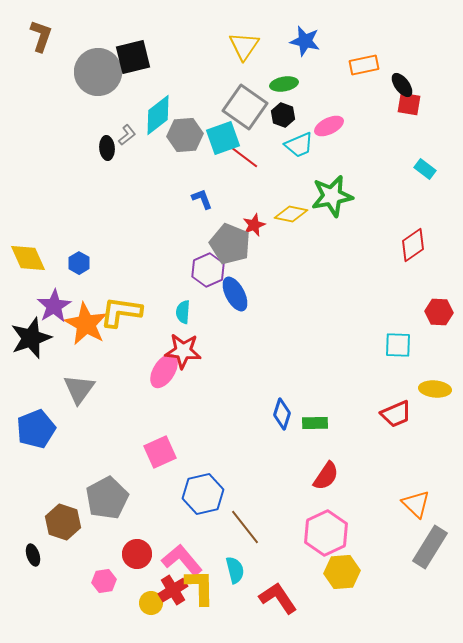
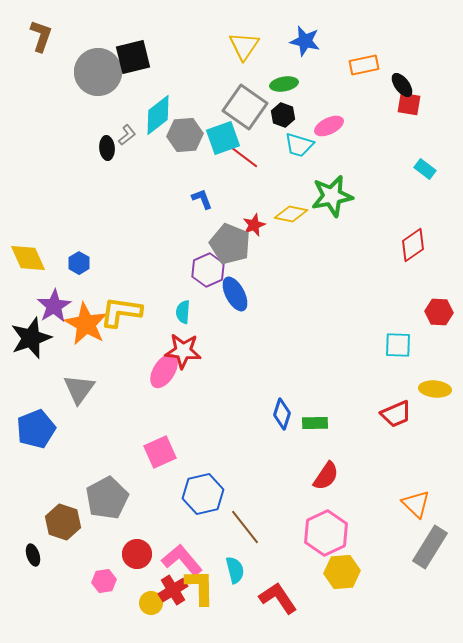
cyan trapezoid at (299, 145): rotated 40 degrees clockwise
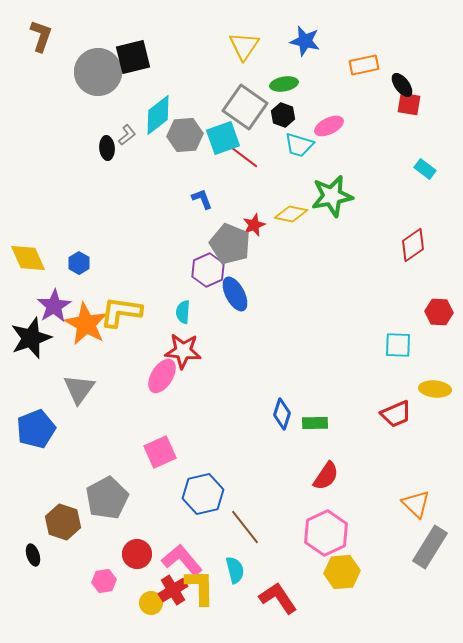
pink ellipse at (164, 371): moved 2 px left, 5 px down
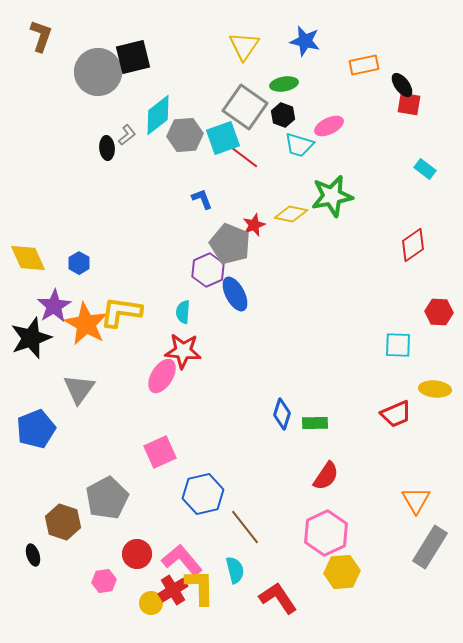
orange triangle at (416, 504): moved 4 px up; rotated 16 degrees clockwise
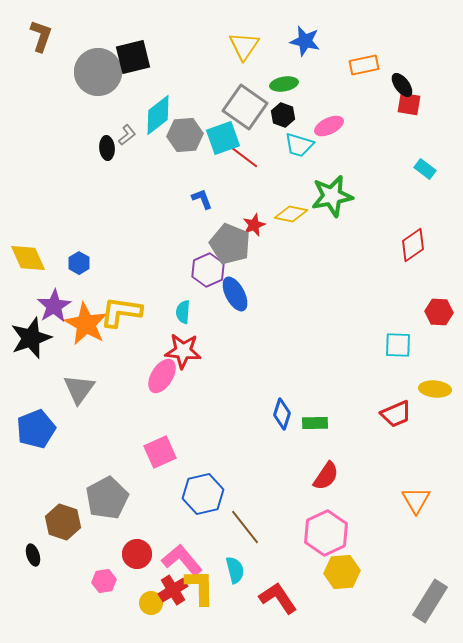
gray rectangle at (430, 547): moved 54 px down
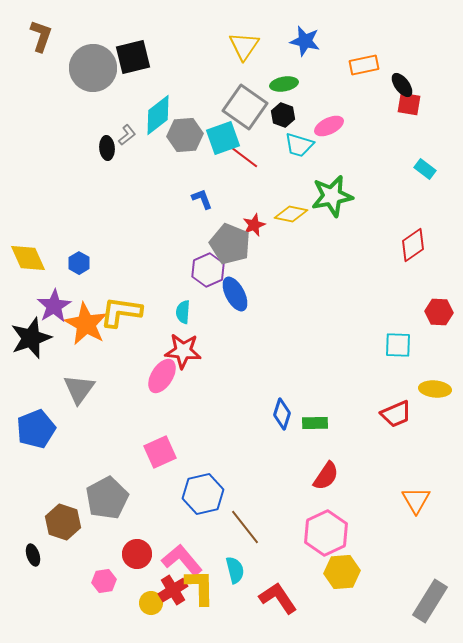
gray circle at (98, 72): moved 5 px left, 4 px up
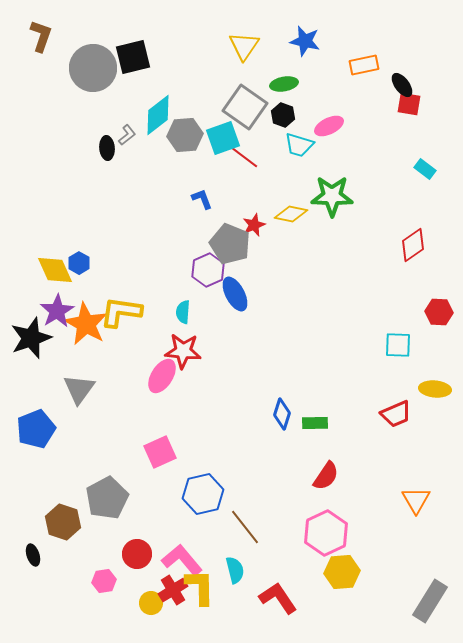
green star at (332, 196): rotated 12 degrees clockwise
yellow diamond at (28, 258): moved 27 px right, 12 px down
purple star at (54, 306): moved 3 px right, 5 px down
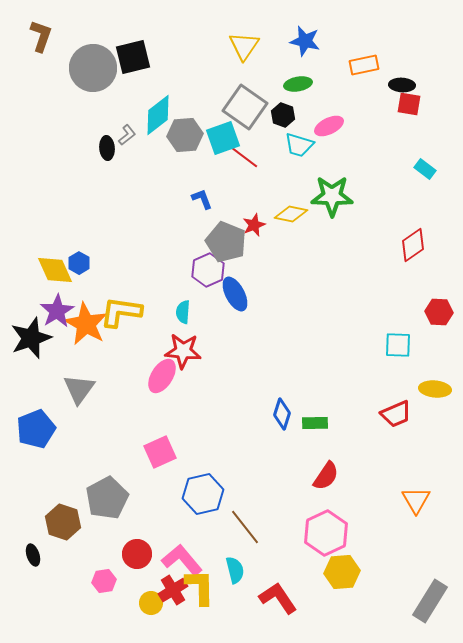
green ellipse at (284, 84): moved 14 px right
black ellipse at (402, 85): rotated 50 degrees counterclockwise
gray pentagon at (230, 244): moved 4 px left, 2 px up
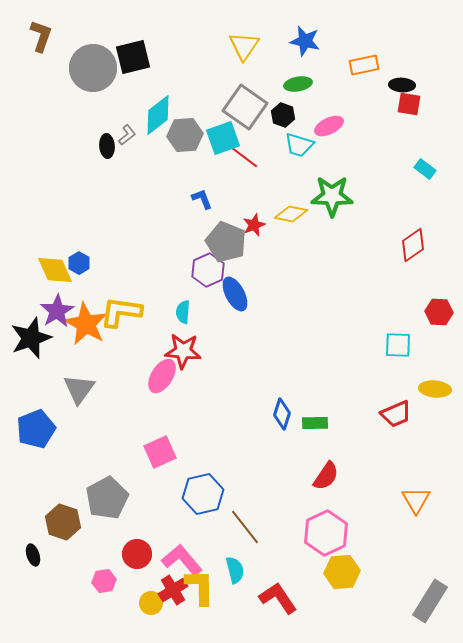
black ellipse at (107, 148): moved 2 px up
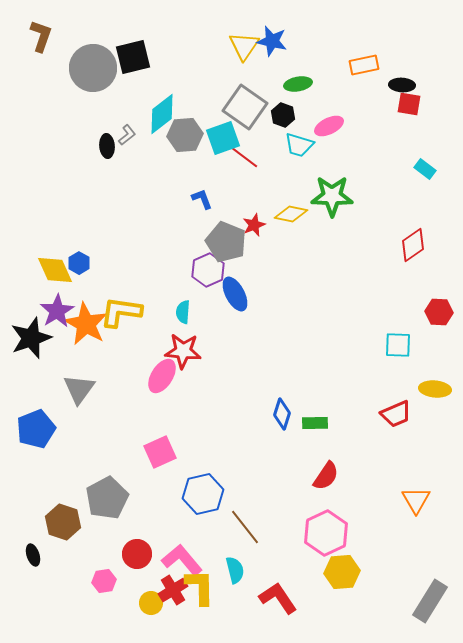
blue star at (305, 41): moved 33 px left
cyan diamond at (158, 115): moved 4 px right, 1 px up
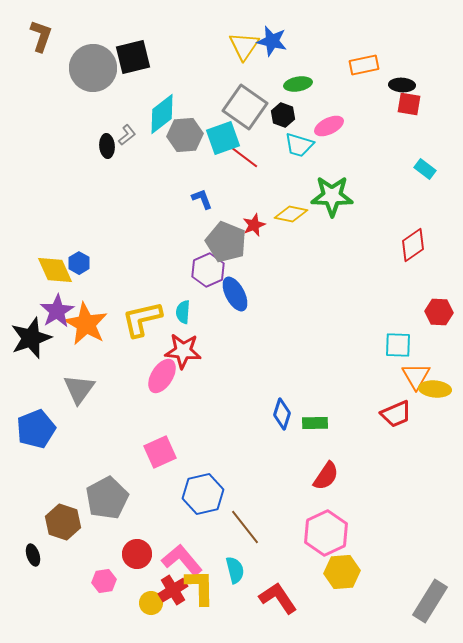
yellow L-shape at (121, 312): moved 21 px right, 7 px down; rotated 21 degrees counterclockwise
orange triangle at (416, 500): moved 124 px up
